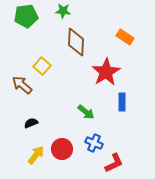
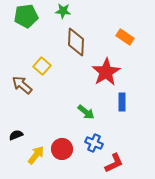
black semicircle: moved 15 px left, 12 px down
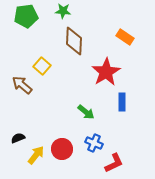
brown diamond: moved 2 px left, 1 px up
black semicircle: moved 2 px right, 3 px down
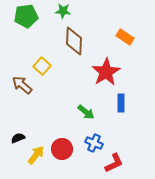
blue rectangle: moved 1 px left, 1 px down
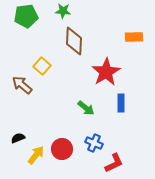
orange rectangle: moved 9 px right; rotated 36 degrees counterclockwise
green arrow: moved 4 px up
